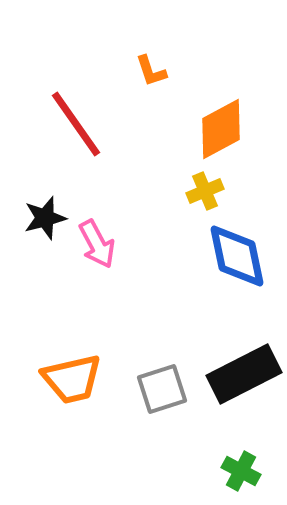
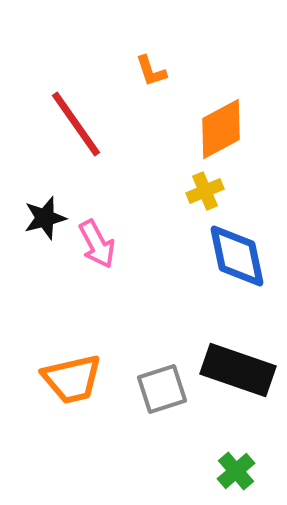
black rectangle: moved 6 px left, 4 px up; rotated 46 degrees clockwise
green cross: moved 5 px left; rotated 21 degrees clockwise
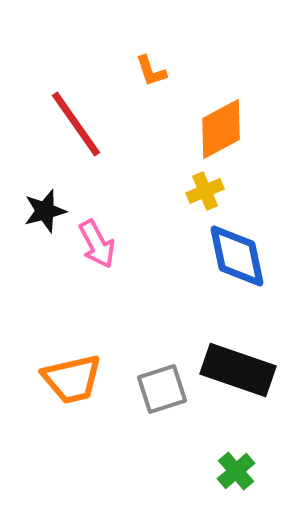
black star: moved 7 px up
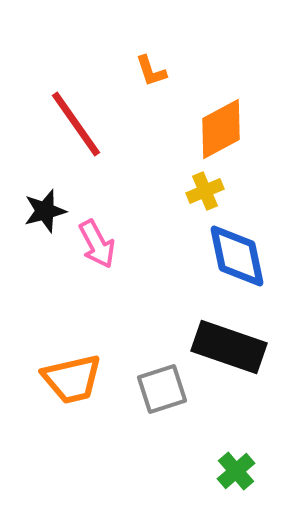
black rectangle: moved 9 px left, 23 px up
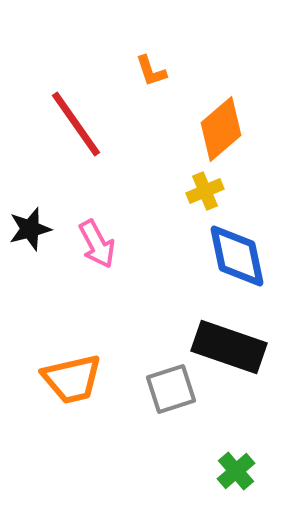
orange diamond: rotated 12 degrees counterclockwise
black star: moved 15 px left, 18 px down
gray square: moved 9 px right
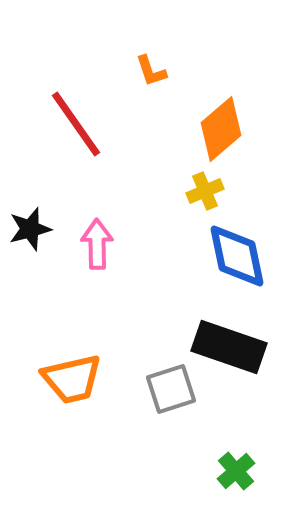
pink arrow: rotated 153 degrees counterclockwise
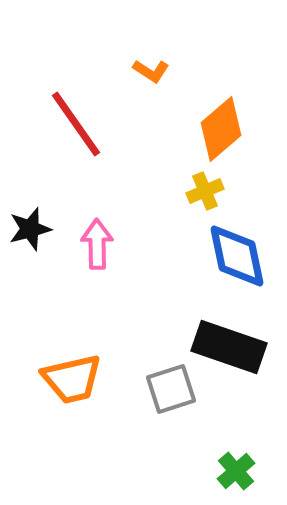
orange L-shape: rotated 39 degrees counterclockwise
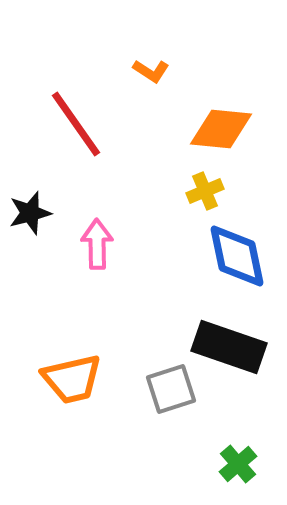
orange diamond: rotated 46 degrees clockwise
black star: moved 16 px up
green cross: moved 2 px right, 7 px up
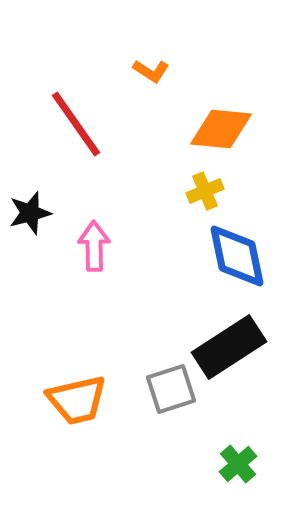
pink arrow: moved 3 px left, 2 px down
black rectangle: rotated 52 degrees counterclockwise
orange trapezoid: moved 5 px right, 21 px down
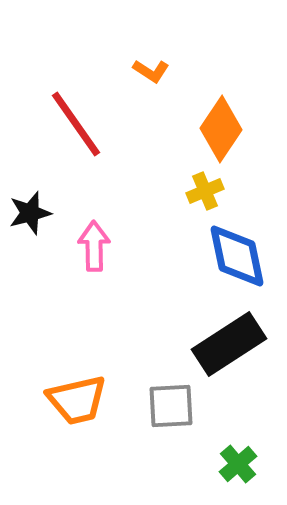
orange diamond: rotated 62 degrees counterclockwise
black rectangle: moved 3 px up
gray square: moved 17 px down; rotated 15 degrees clockwise
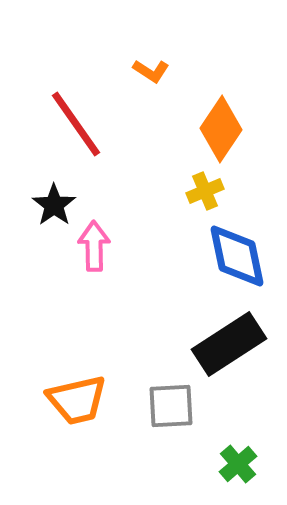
black star: moved 24 px right, 8 px up; rotated 21 degrees counterclockwise
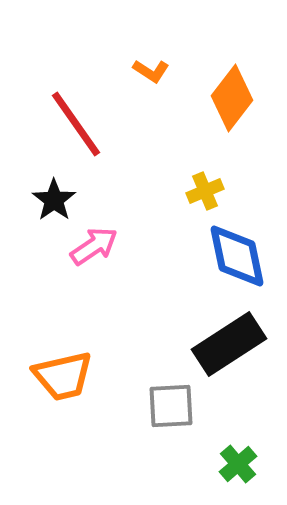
orange diamond: moved 11 px right, 31 px up; rotated 4 degrees clockwise
black star: moved 5 px up
pink arrow: rotated 57 degrees clockwise
orange trapezoid: moved 14 px left, 24 px up
